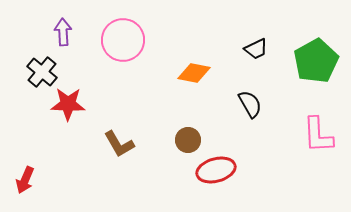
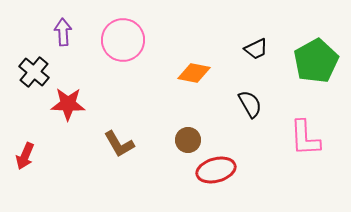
black cross: moved 8 px left
pink L-shape: moved 13 px left, 3 px down
red arrow: moved 24 px up
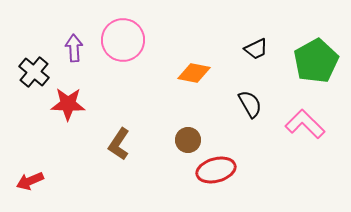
purple arrow: moved 11 px right, 16 px down
pink L-shape: moved 14 px up; rotated 138 degrees clockwise
brown L-shape: rotated 64 degrees clockwise
red arrow: moved 5 px right, 25 px down; rotated 44 degrees clockwise
